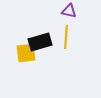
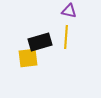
yellow square: moved 2 px right, 5 px down
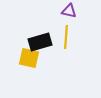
yellow square: moved 1 px right; rotated 20 degrees clockwise
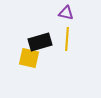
purple triangle: moved 3 px left, 2 px down
yellow line: moved 1 px right, 2 px down
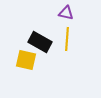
black rectangle: rotated 45 degrees clockwise
yellow square: moved 3 px left, 2 px down
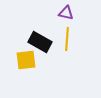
yellow square: rotated 20 degrees counterclockwise
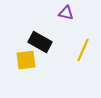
yellow line: moved 16 px right, 11 px down; rotated 20 degrees clockwise
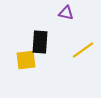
black rectangle: rotated 65 degrees clockwise
yellow line: rotated 30 degrees clockwise
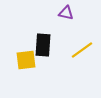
black rectangle: moved 3 px right, 3 px down
yellow line: moved 1 px left
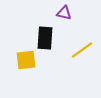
purple triangle: moved 2 px left
black rectangle: moved 2 px right, 7 px up
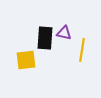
purple triangle: moved 20 px down
yellow line: rotated 45 degrees counterclockwise
